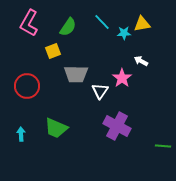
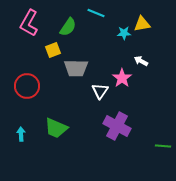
cyan line: moved 6 px left, 9 px up; rotated 24 degrees counterclockwise
yellow square: moved 1 px up
gray trapezoid: moved 6 px up
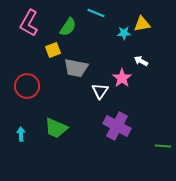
gray trapezoid: rotated 10 degrees clockwise
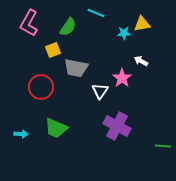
red circle: moved 14 px right, 1 px down
cyan arrow: rotated 96 degrees clockwise
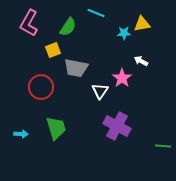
green trapezoid: rotated 130 degrees counterclockwise
